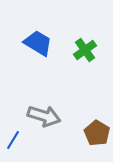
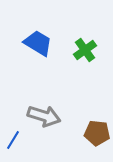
brown pentagon: rotated 25 degrees counterclockwise
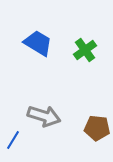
brown pentagon: moved 5 px up
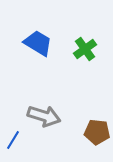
green cross: moved 1 px up
brown pentagon: moved 4 px down
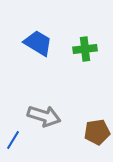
green cross: rotated 30 degrees clockwise
brown pentagon: rotated 15 degrees counterclockwise
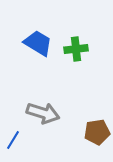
green cross: moved 9 px left
gray arrow: moved 1 px left, 3 px up
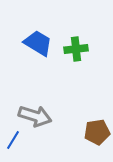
gray arrow: moved 8 px left, 3 px down
